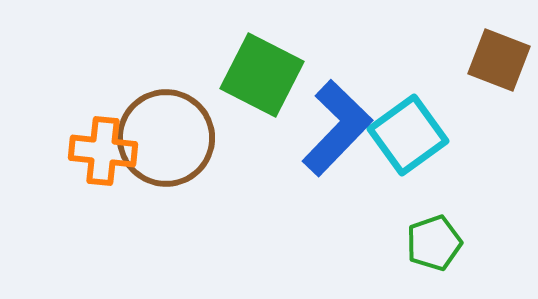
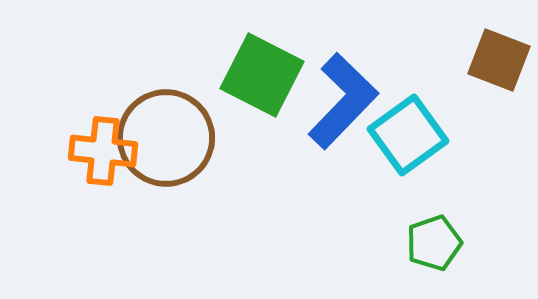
blue L-shape: moved 6 px right, 27 px up
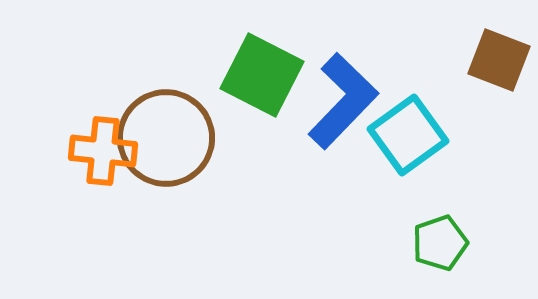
green pentagon: moved 6 px right
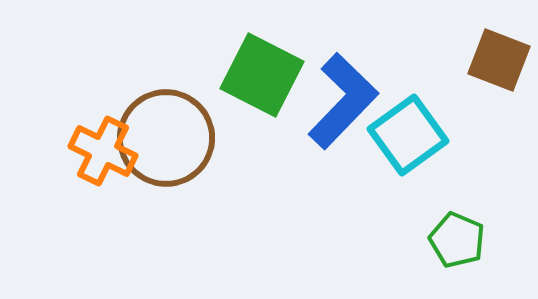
orange cross: rotated 20 degrees clockwise
green pentagon: moved 17 px right, 3 px up; rotated 30 degrees counterclockwise
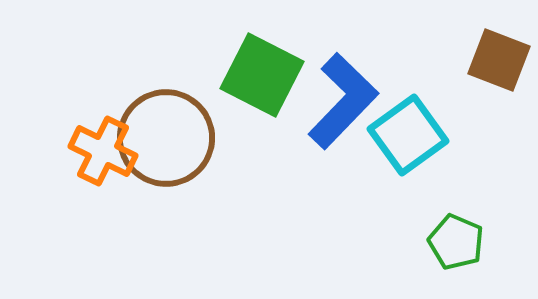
green pentagon: moved 1 px left, 2 px down
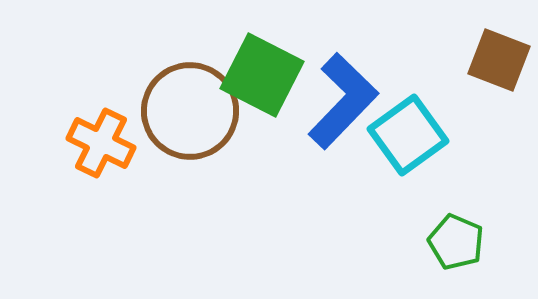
brown circle: moved 24 px right, 27 px up
orange cross: moved 2 px left, 8 px up
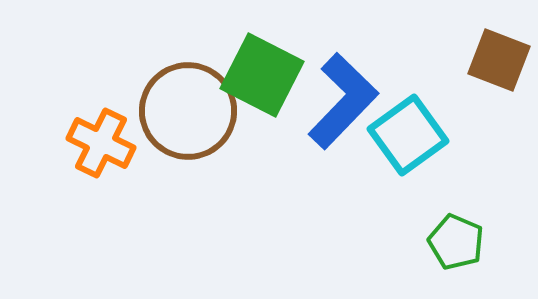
brown circle: moved 2 px left
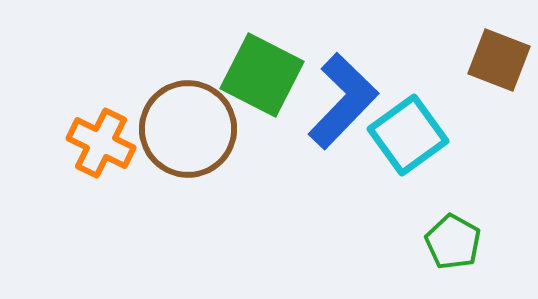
brown circle: moved 18 px down
green pentagon: moved 3 px left; rotated 6 degrees clockwise
